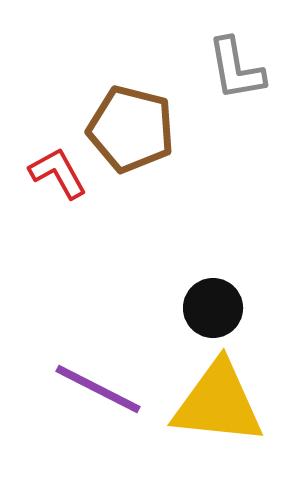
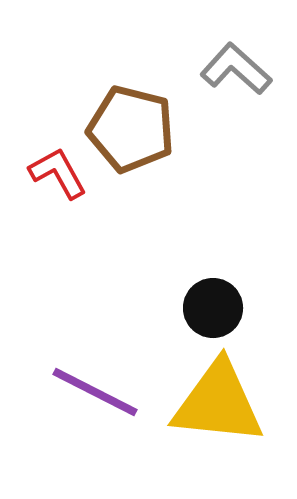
gray L-shape: rotated 142 degrees clockwise
purple line: moved 3 px left, 3 px down
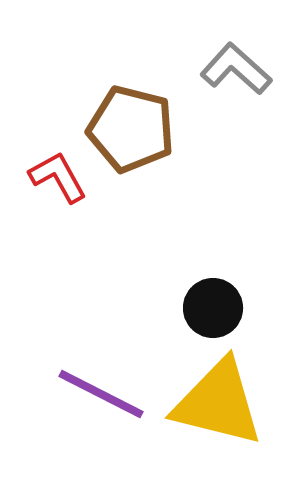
red L-shape: moved 4 px down
purple line: moved 6 px right, 2 px down
yellow triangle: rotated 8 degrees clockwise
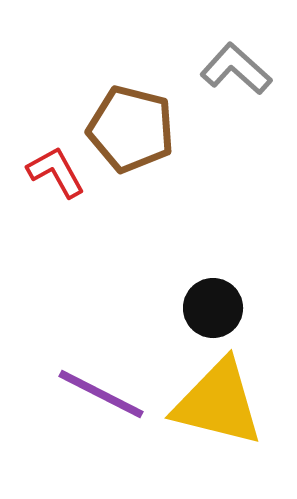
red L-shape: moved 2 px left, 5 px up
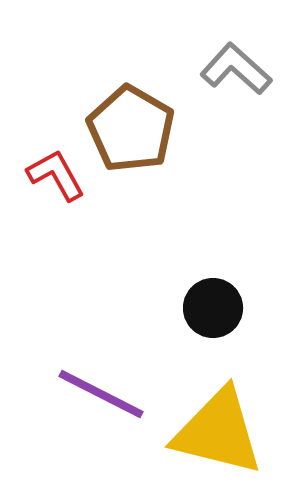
brown pentagon: rotated 16 degrees clockwise
red L-shape: moved 3 px down
yellow triangle: moved 29 px down
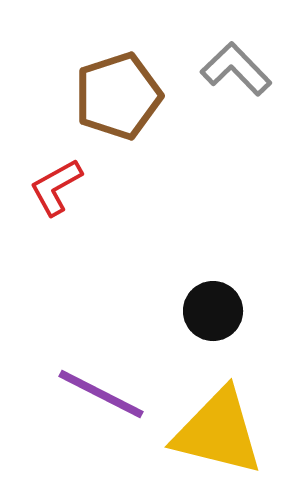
gray L-shape: rotated 4 degrees clockwise
brown pentagon: moved 13 px left, 33 px up; rotated 24 degrees clockwise
red L-shape: moved 12 px down; rotated 90 degrees counterclockwise
black circle: moved 3 px down
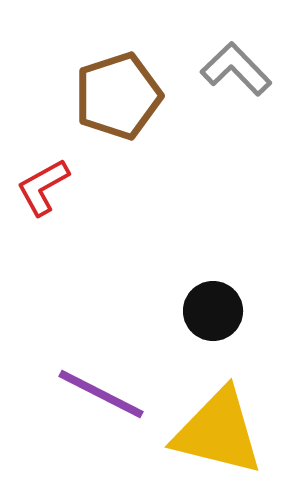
red L-shape: moved 13 px left
